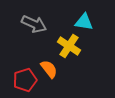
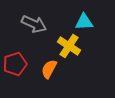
cyan triangle: rotated 12 degrees counterclockwise
orange semicircle: rotated 114 degrees counterclockwise
red pentagon: moved 10 px left, 16 px up
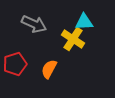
yellow cross: moved 4 px right, 7 px up
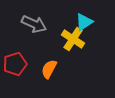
cyan triangle: rotated 30 degrees counterclockwise
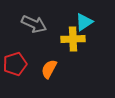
yellow cross: rotated 35 degrees counterclockwise
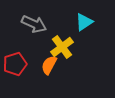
yellow cross: moved 11 px left, 8 px down; rotated 35 degrees counterclockwise
orange semicircle: moved 4 px up
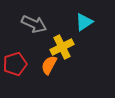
yellow cross: rotated 10 degrees clockwise
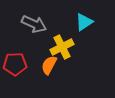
red pentagon: rotated 15 degrees clockwise
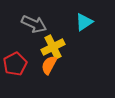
yellow cross: moved 9 px left
red pentagon: rotated 25 degrees counterclockwise
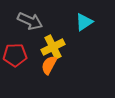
gray arrow: moved 4 px left, 3 px up
red pentagon: moved 9 px up; rotated 25 degrees clockwise
